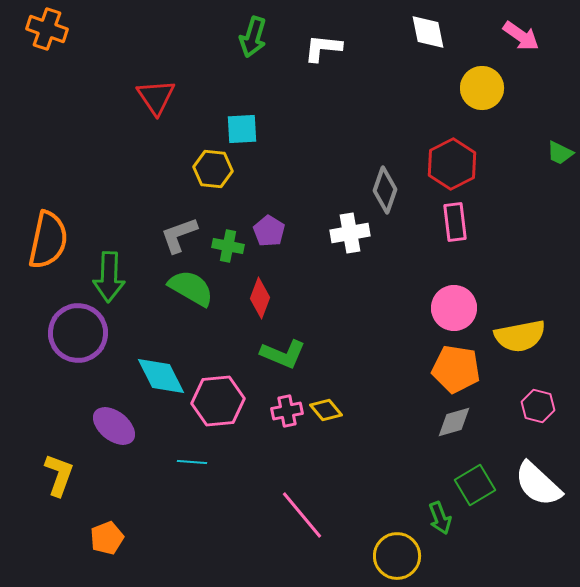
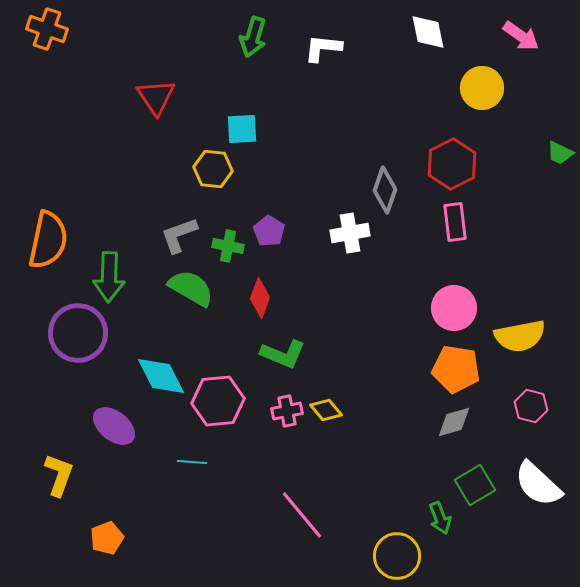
pink hexagon at (538, 406): moved 7 px left
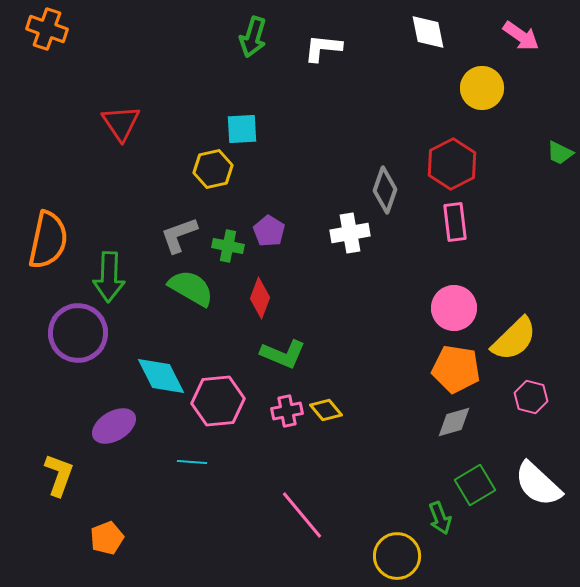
red triangle at (156, 97): moved 35 px left, 26 px down
yellow hexagon at (213, 169): rotated 18 degrees counterclockwise
yellow semicircle at (520, 336): moved 6 px left, 3 px down; rotated 33 degrees counterclockwise
pink hexagon at (531, 406): moved 9 px up
purple ellipse at (114, 426): rotated 69 degrees counterclockwise
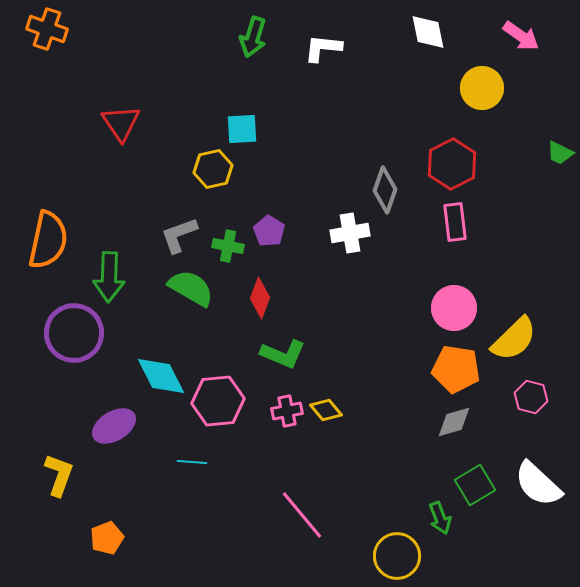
purple circle at (78, 333): moved 4 px left
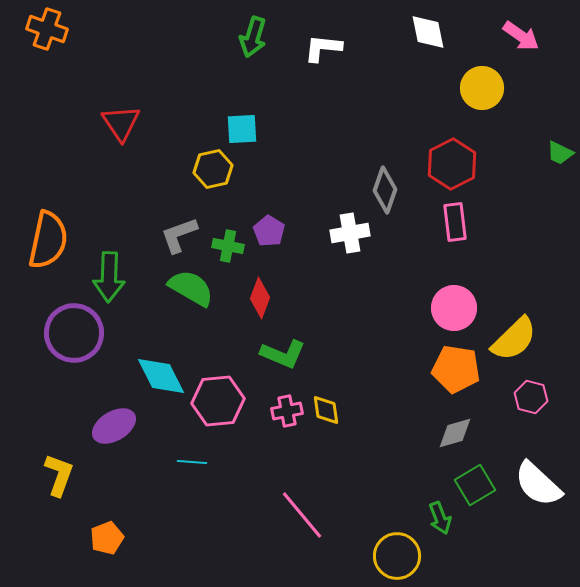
yellow diamond at (326, 410): rotated 32 degrees clockwise
gray diamond at (454, 422): moved 1 px right, 11 px down
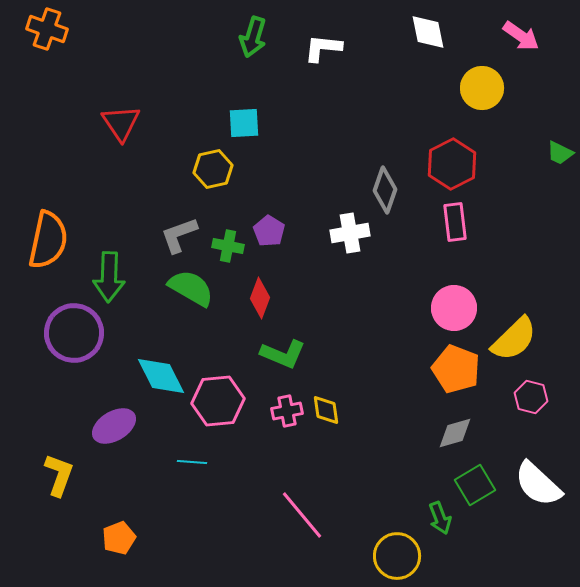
cyan square at (242, 129): moved 2 px right, 6 px up
orange pentagon at (456, 369): rotated 12 degrees clockwise
orange pentagon at (107, 538): moved 12 px right
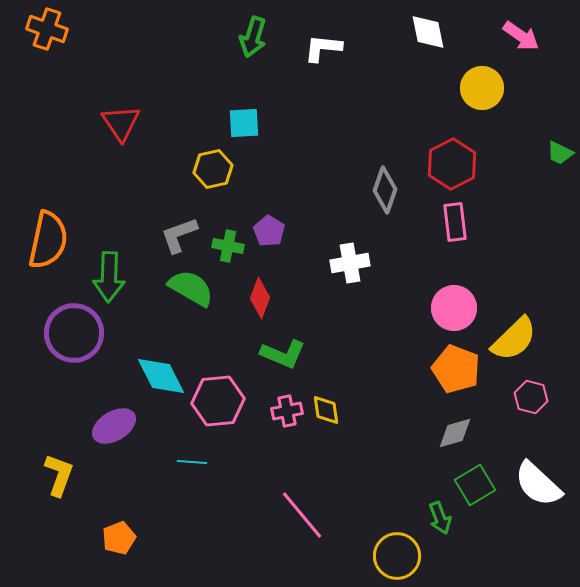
white cross at (350, 233): moved 30 px down
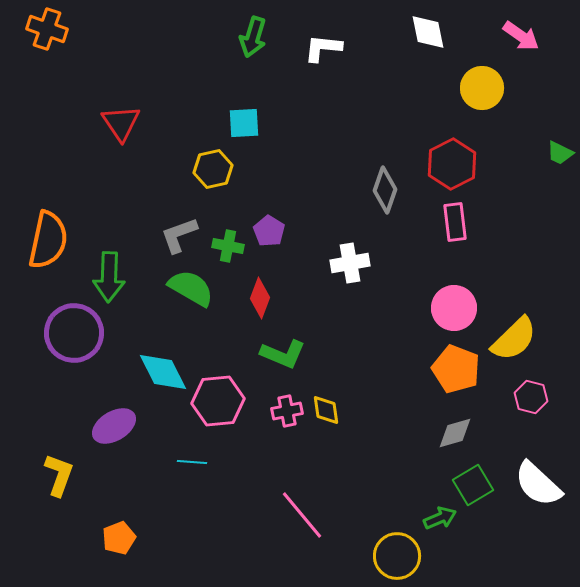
cyan diamond at (161, 376): moved 2 px right, 4 px up
green square at (475, 485): moved 2 px left
green arrow at (440, 518): rotated 92 degrees counterclockwise
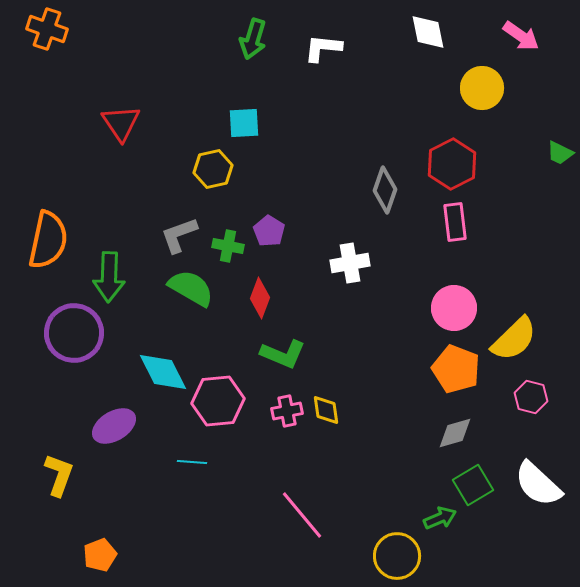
green arrow at (253, 37): moved 2 px down
orange pentagon at (119, 538): moved 19 px left, 17 px down
